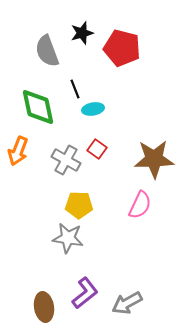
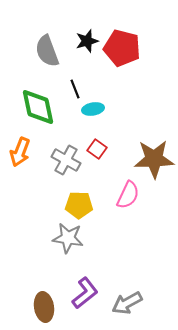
black star: moved 5 px right, 8 px down
orange arrow: moved 2 px right, 1 px down
pink semicircle: moved 12 px left, 10 px up
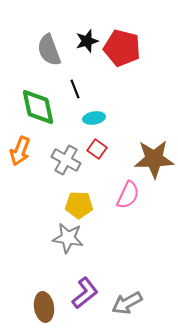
gray semicircle: moved 2 px right, 1 px up
cyan ellipse: moved 1 px right, 9 px down
orange arrow: moved 1 px up
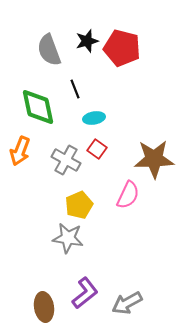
yellow pentagon: rotated 24 degrees counterclockwise
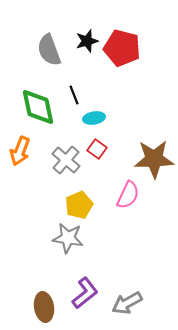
black line: moved 1 px left, 6 px down
gray cross: rotated 12 degrees clockwise
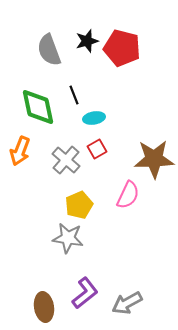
red square: rotated 24 degrees clockwise
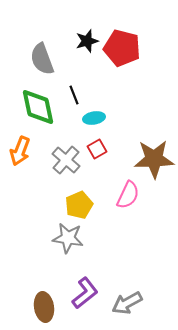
gray semicircle: moved 7 px left, 9 px down
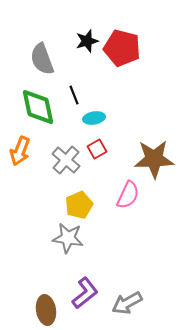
brown ellipse: moved 2 px right, 3 px down
